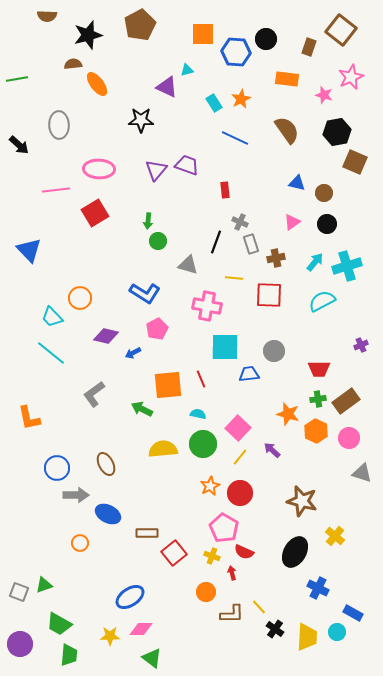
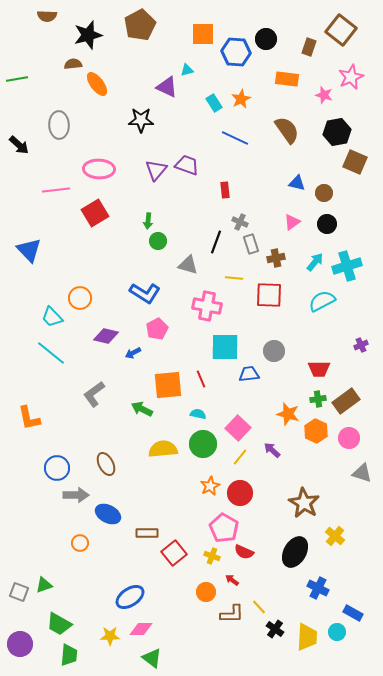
brown star at (302, 501): moved 2 px right, 2 px down; rotated 16 degrees clockwise
red arrow at (232, 573): moved 7 px down; rotated 40 degrees counterclockwise
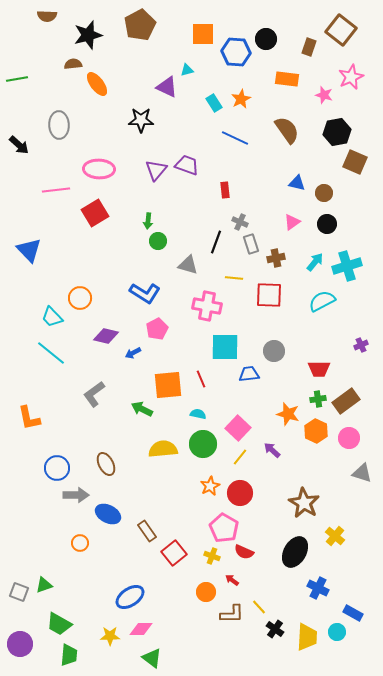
brown rectangle at (147, 533): moved 2 px up; rotated 55 degrees clockwise
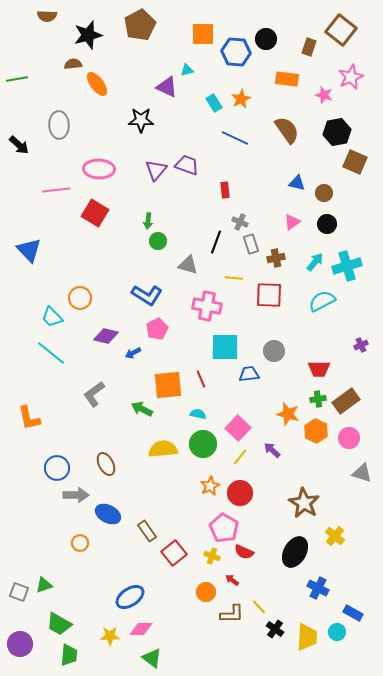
red square at (95, 213): rotated 28 degrees counterclockwise
blue L-shape at (145, 293): moved 2 px right, 2 px down
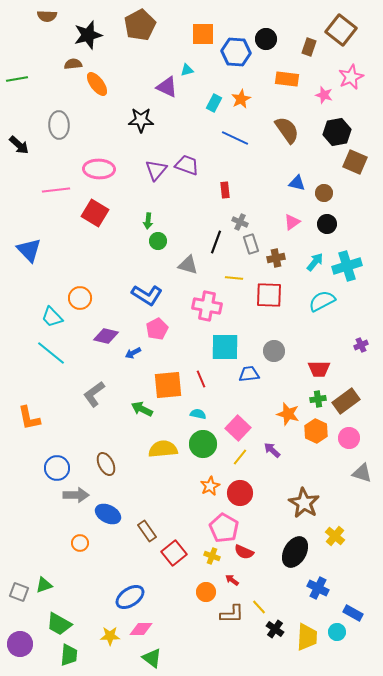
cyan rectangle at (214, 103): rotated 60 degrees clockwise
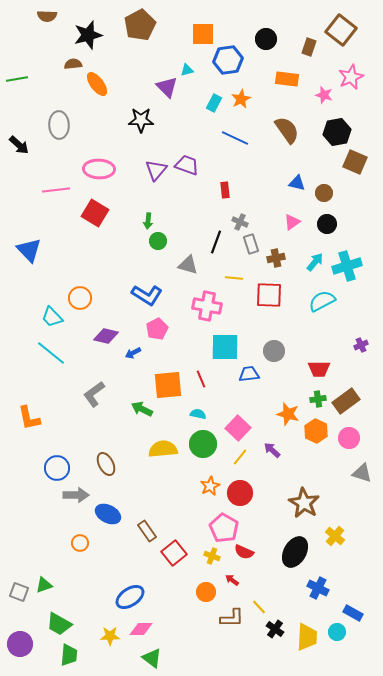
blue hexagon at (236, 52): moved 8 px left, 8 px down; rotated 12 degrees counterclockwise
purple triangle at (167, 87): rotated 20 degrees clockwise
brown L-shape at (232, 614): moved 4 px down
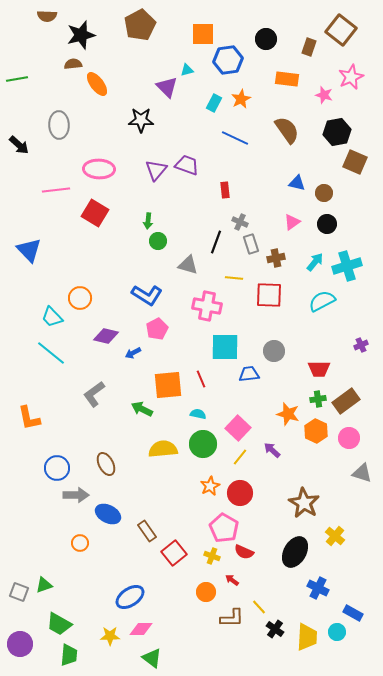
black star at (88, 35): moved 7 px left
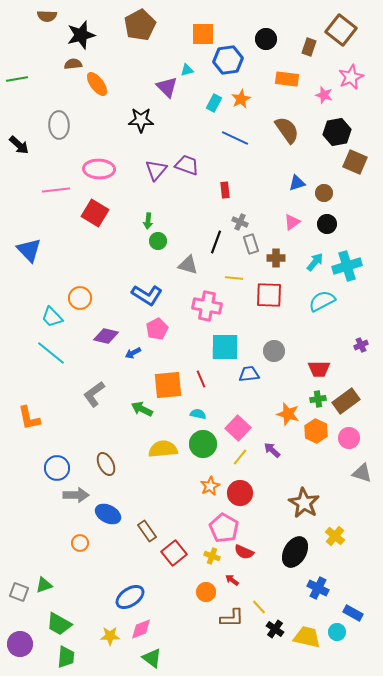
blue triangle at (297, 183): rotated 30 degrees counterclockwise
brown cross at (276, 258): rotated 12 degrees clockwise
pink diamond at (141, 629): rotated 20 degrees counterclockwise
yellow trapezoid at (307, 637): rotated 80 degrees counterclockwise
green trapezoid at (69, 655): moved 3 px left, 2 px down
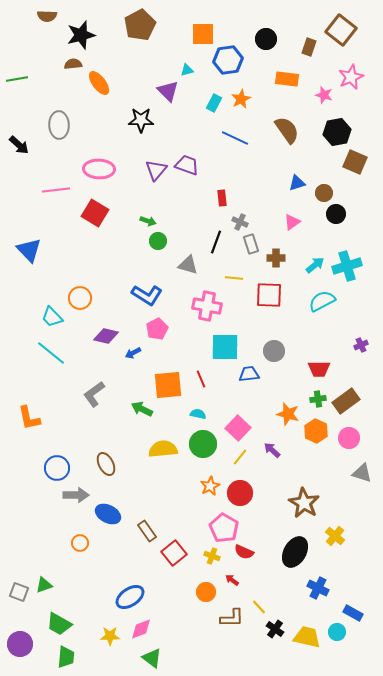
orange ellipse at (97, 84): moved 2 px right, 1 px up
purple triangle at (167, 87): moved 1 px right, 4 px down
red rectangle at (225, 190): moved 3 px left, 8 px down
green arrow at (148, 221): rotated 77 degrees counterclockwise
black circle at (327, 224): moved 9 px right, 10 px up
cyan arrow at (315, 262): moved 3 px down; rotated 12 degrees clockwise
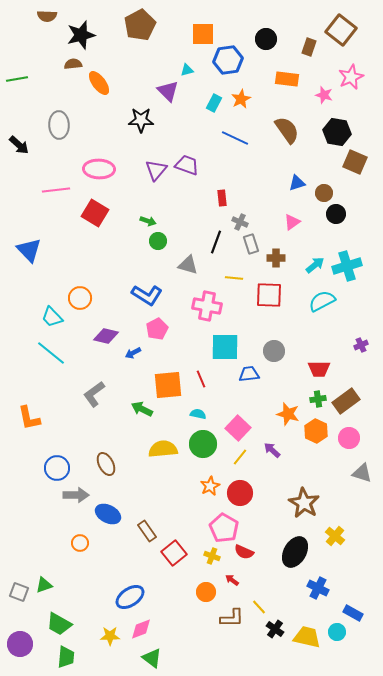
black hexagon at (337, 132): rotated 20 degrees clockwise
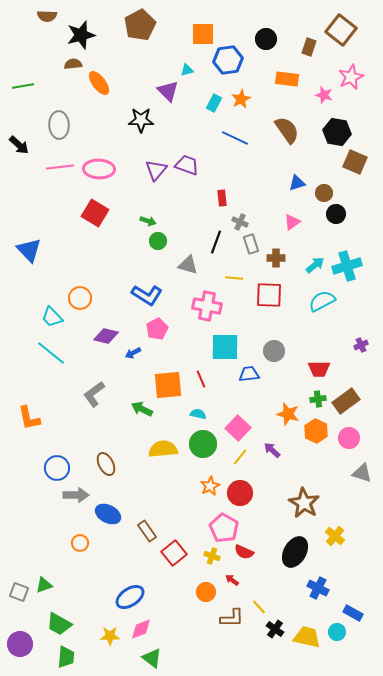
green line at (17, 79): moved 6 px right, 7 px down
pink line at (56, 190): moved 4 px right, 23 px up
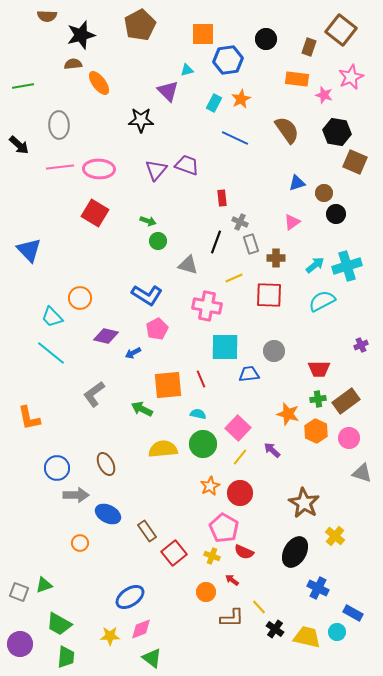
orange rectangle at (287, 79): moved 10 px right
yellow line at (234, 278): rotated 30 degrees counterclockwise
